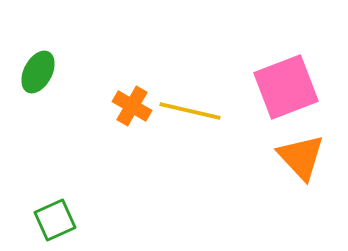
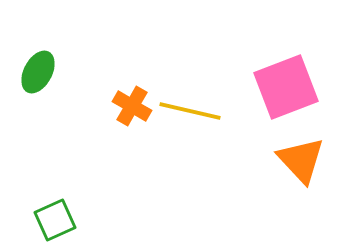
orange triangle: moved 3 px down
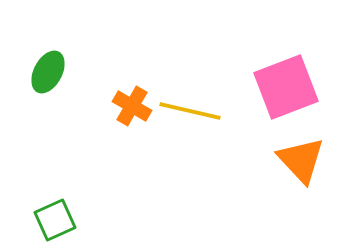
green ellipse: moved 10 px right
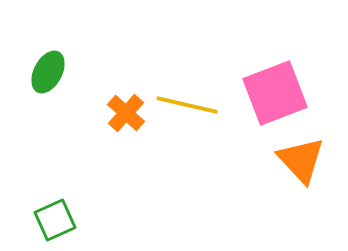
pink square: moved 11 px left, 6 px down
orange cross: moved 6 px left, 7 px down; rotated 12 degrees clockwise
yellow line: moved 3 px left, 6 px up
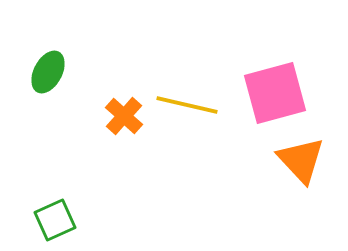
pink square: rotated 6 degrees clockwise
orange cross: moved 2 px left, 3 px down
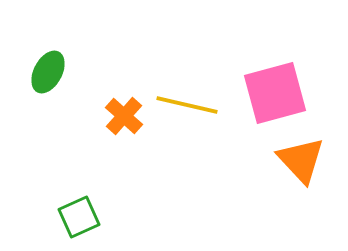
green square: moved 24 px right, 3 px up
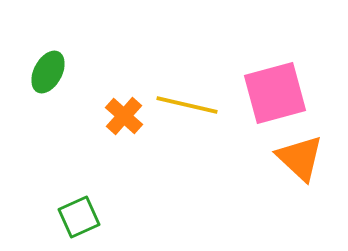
orange triangle: moved 1 px left, 2 px up; rotated 4 degrees counterclockwise
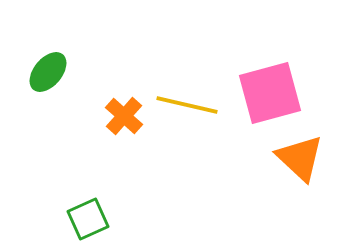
green ellipse: rotated 12 degrees clockwise
pink square: moved 5 px left
green square: moved 9 px right, 2 px down
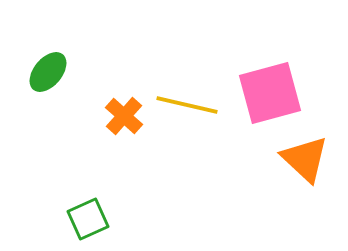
orange triangle: moved 5 px right, 1 px down
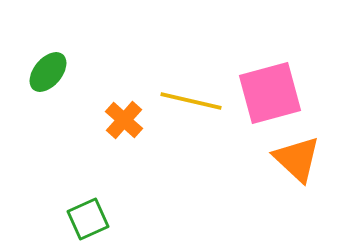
yellow line: moved 4 px right, 4 px up
orange cross: moved 4 px down
orange triangle: moved 8 px left
